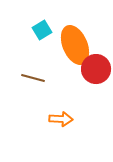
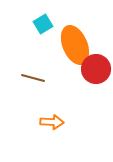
cyan square: moved 1 px right, 6 px up
orange arrow: moved 9 px left, 3 px down
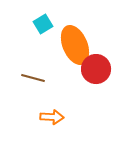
orange arrow: moved 5 px up
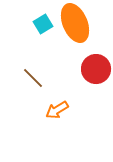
orange ellipse: moved 22 px up
brown line: rotated 30 degrees clockwise
orange arrow: moved 5 px right, 7 px up; rotated 145 degrees clockwise
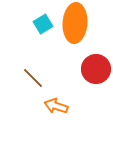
orange ellipse: rotated 27 degrees clockwise
orange arrow: moved 1 px left, 4 px up; rotated 50 degrees clockwise
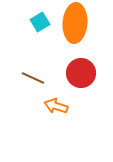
cyan square: moved 3 px left, 2 px up
red circle: moved 15 px left, 4 px down
brown line: rotated 20 degrees counterclockwise
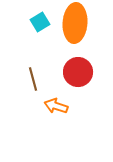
red circle: moved 3 px left, 1 px up
brown line: moved 1 px down; rotated 50 degrees clockwise
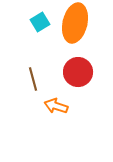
orange ellipse: rotated 9 degrees clockwise
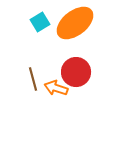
orange ellipse: rotated 39 degrees clockwise
red circle: moved 2 px left
orange arrow: moved 18 px up
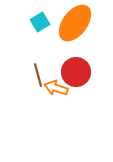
orange ellipse: rotated 15 degrees counterclockwise
brown line: moved 5 px right, 4 px up
